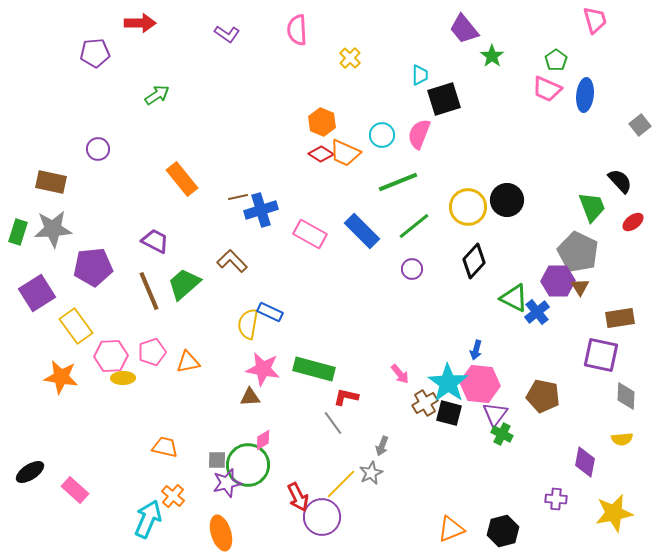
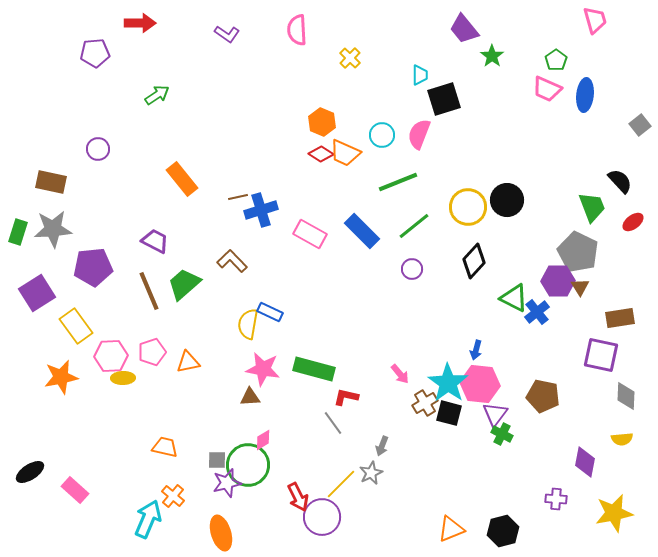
orange star at (61, 377): rotated 20 degrees counterclockwise
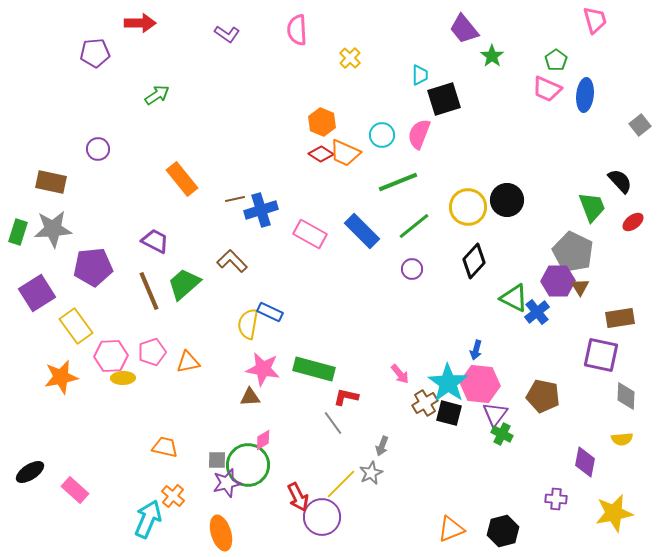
brown line at (238, 197): moved 3 px left, 2 px down
gray pentagon at (578, 252): moved 5 px left
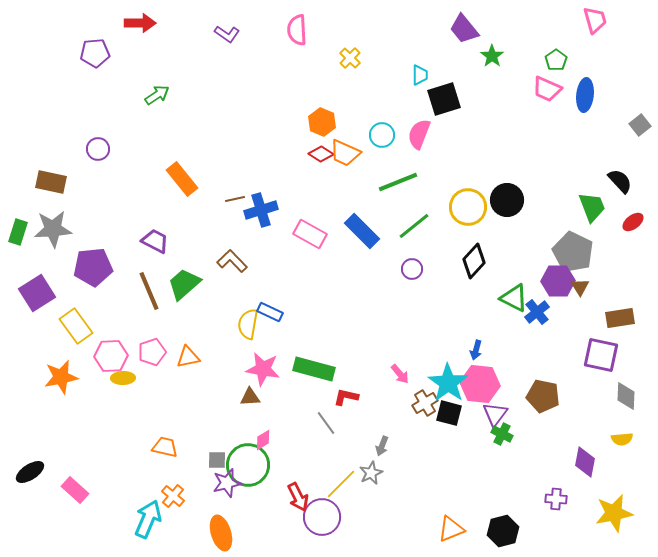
orange triangle at (188, 362): moved 5 px up
gray line at (333, 423): moved 7 px left
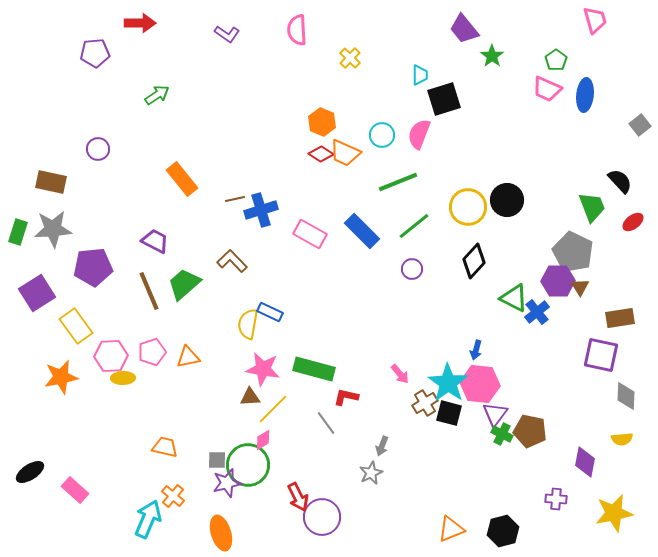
brown pentagon at (543, 396): moved 13 px left, 35 px down
yellow line at (341, 484): moved 68 px left, 75 px up
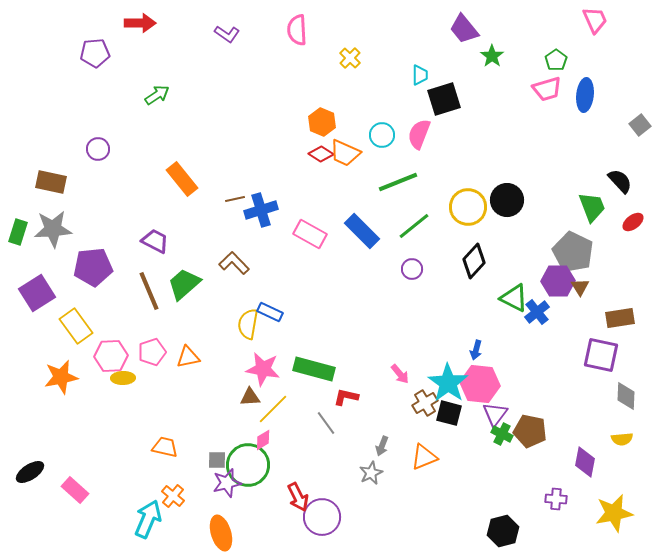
pink trapezoid at (595, 20): rotated 8 degrees counterclockwise
pink trapezoid at (547, 89): rotated 40 degrees counterclockwise
brown L-shape at (232, 261): moved 2 px right, 2 px down
orange triangle at (451, 529): moved 27 px left, 72 px up
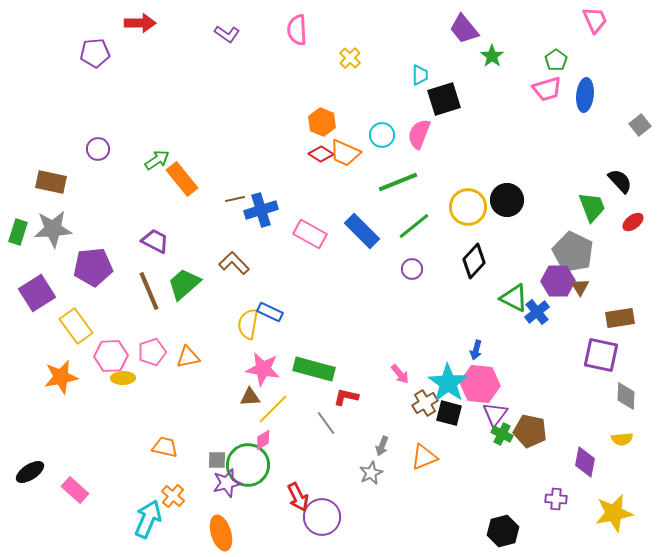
green arrow at (157, 95): moved 65 px down
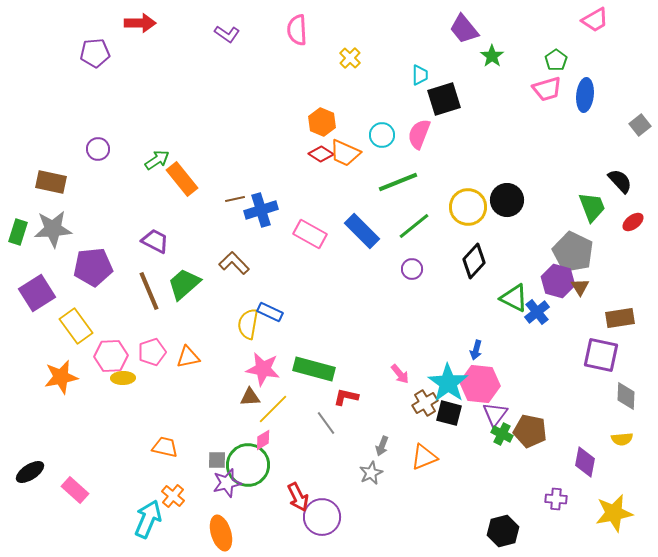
pink trapezoid at (595, 20): rotated 84 degrees clockwise
purple hexagon at (558, 281): rotated 16 degrees clockwise
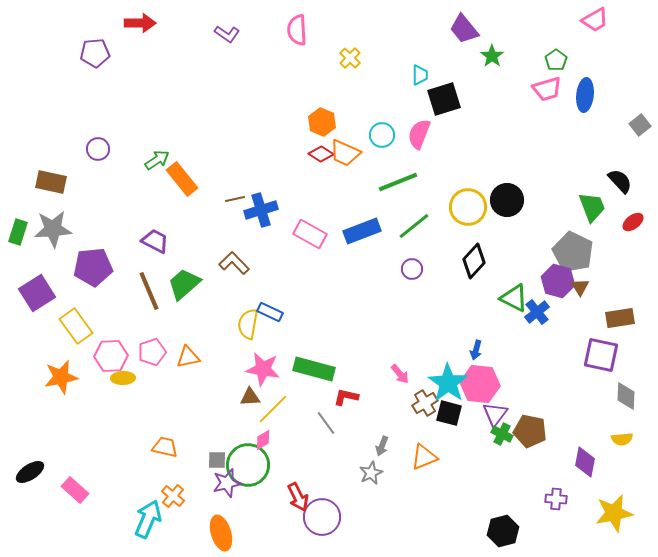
blue rectangle at (362, 231): rotated 66 degrees counterclockwise
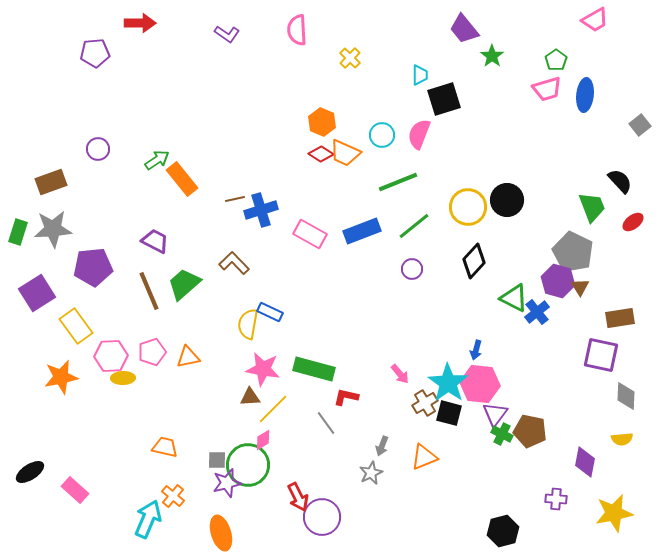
brown rectangle at (51, 182): rotated 32 degrees counterclockwise
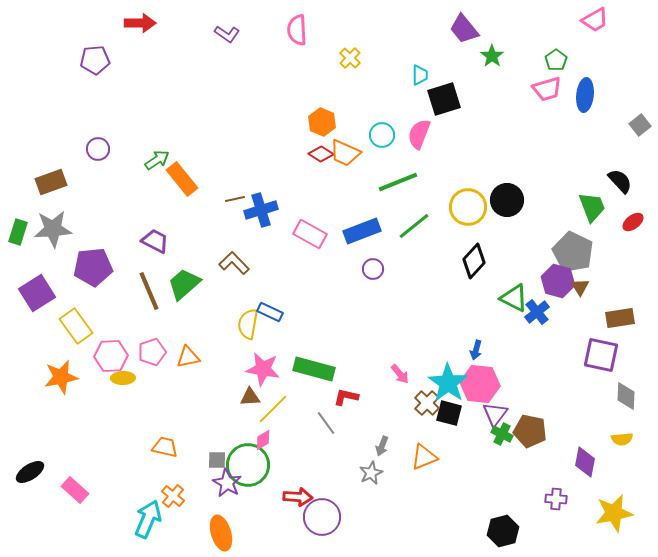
purple pentagon at (95, 53): moved 7 px down
purple circle at (412, 269): moved 39 px left
brown cross at (425, 403): moved 2 px right; rotated 15 degrees counterclockwise
purple star at (227, 483): rotated 28 degrees counterclockwise
red arrow at (298, 497): rotated 60 degrees counterclockwise
